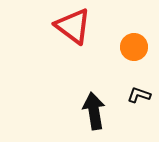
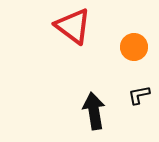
black L-shape: rotated 30 degrees counterclockwise
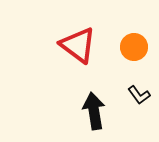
red triangle: moved 5 px right, 19 px down
black L-shape: rotated 115 degrees counterclockwise
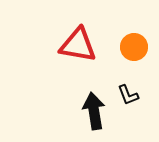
red triangle: rotated 27 degrees counterclockwise
black L-shape: moved 11 px left; rotated 15 degrees clockwise
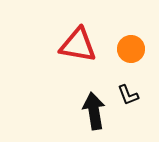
orange circle: moved 3 px left, 2 px down
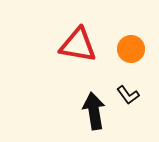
black L-shape: rotated 15 degrees counterclockwise
